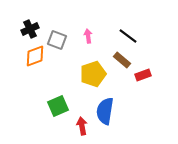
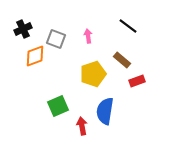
black cross: moved 7 px left
black line: moved 10 px up
gray square: moved 1 px left, 1 px up
red rectangle: moved 6 px left, 6 px down
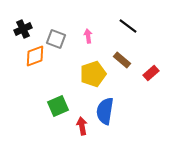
red rectangle: moved 14 px right, 8 px up; rotated 21 degrees counterclockwise
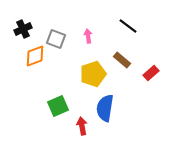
blue semicircle: moved 3 px up
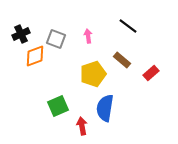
black cross: moved 2 px left, 5 px down
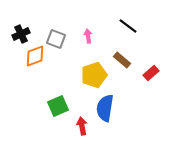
yellow pentagon: moved 1 px right, 1 px down
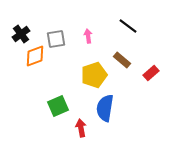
black cross: rotated 12 degrees counterclockwise
gray square: rotated 30 degrees counterclockwise
red arrow: moved 1 px left, 2 px down
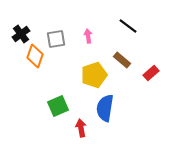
orange diamond: rotated 50 degrees counterclockwise
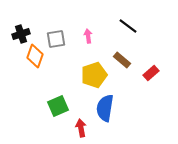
black cross: rotated 18 degrees clockwise
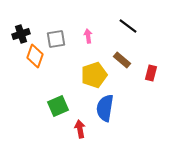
red rectangle: rotated 35 degrees counterclockwise
red arrow: moved 1 px left, 1 px down
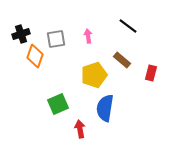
green square: moved 2 px up
